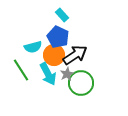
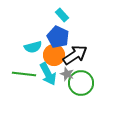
green line: moved 3 px right, 4 px down; rotated 50 degrees counterclockwise
gray star: rotated 24 degrees counterclockwise
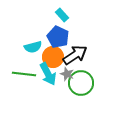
orange circle: moved 1 px left, 2 px down
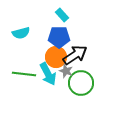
blue pentagon: moved 1 px right; rotated 25 degrees counterclockwise
cyan semicircle: moved 12 px left, 14 px up
orange circle: moved 3 px right
gray star: moved 1 px left, 3 px up
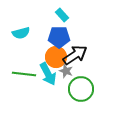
green circle: moved 6 px down
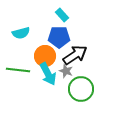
orange circle: moved 11 px left, 1 px up
green line: moved 6 px left, 4 px up
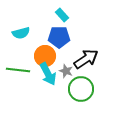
black arrow: moved 11 px right, 4 px down
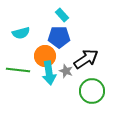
cyan arrow: moved 1 px right, 1 px up; rotated 20 degrees clockwise
green circle: moved 11 px right, 2 px down
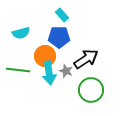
green circle: moved 1 px left, 1 px up
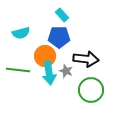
black arrow: rotated 40 degrees clockwise
